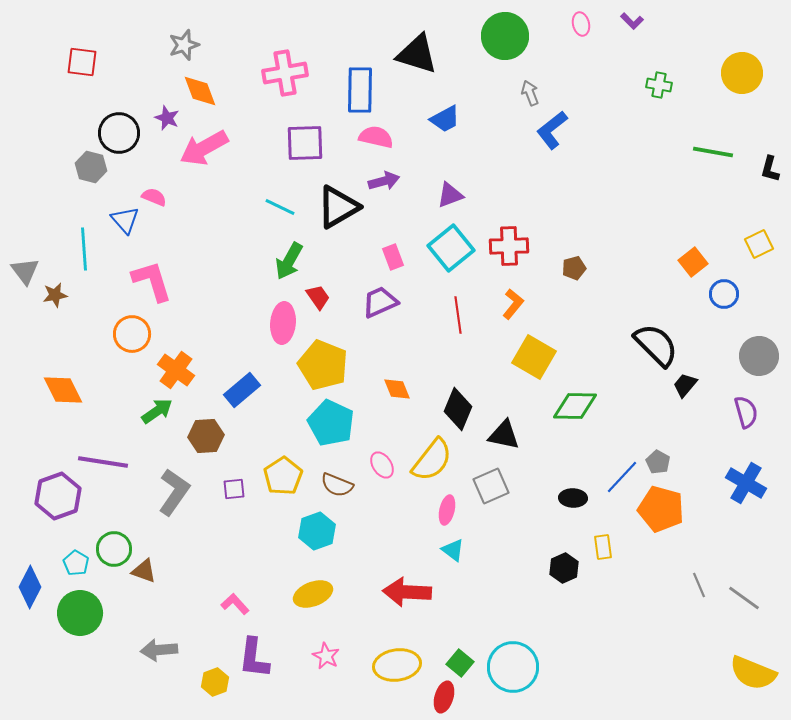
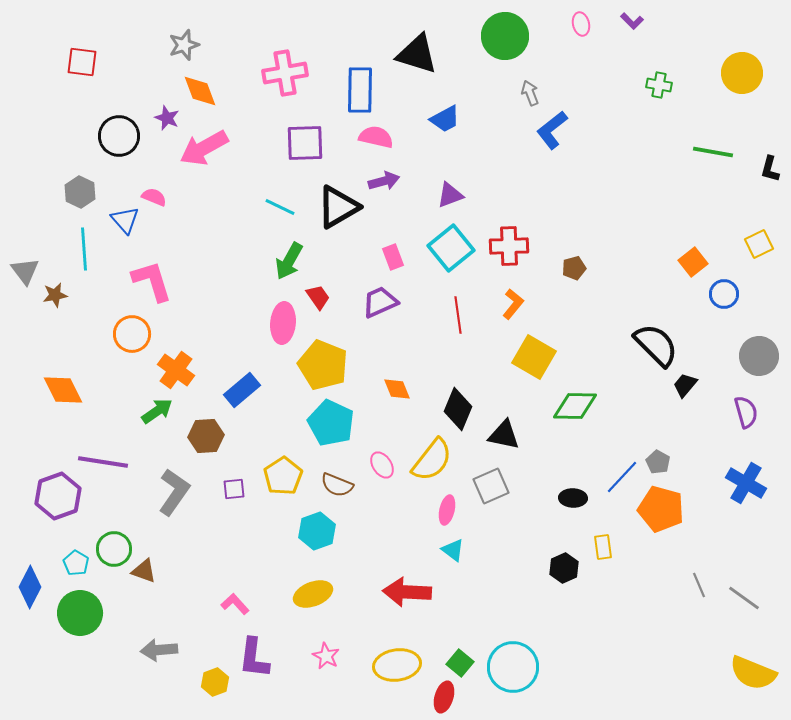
black circle at (119, 133): moved 3 px down
gray hexagon at (91, 167): moved 11 px left, 25 px down; rotated 12 degrees clockwise
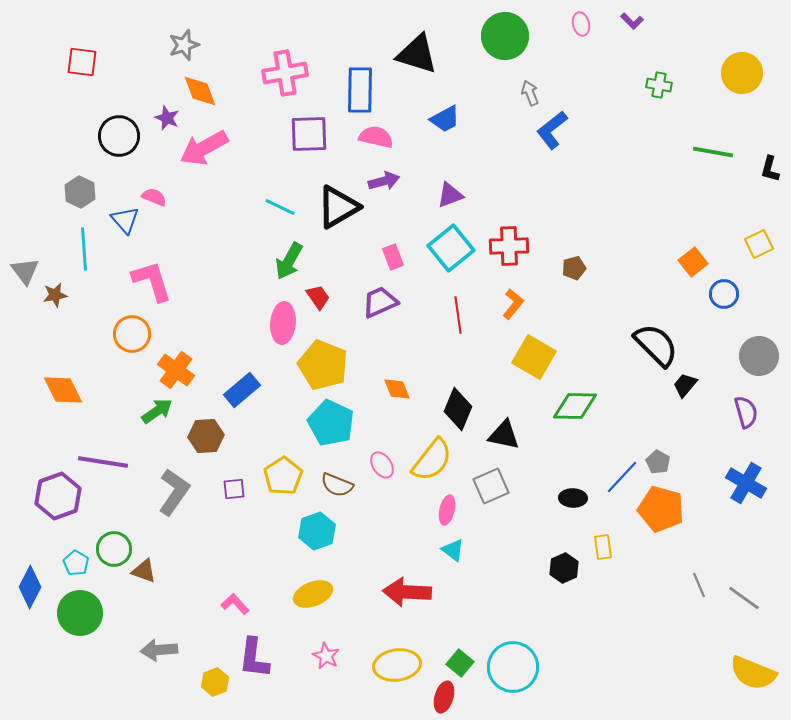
purple square at (305, 143): moved 4 px right, 9 px up
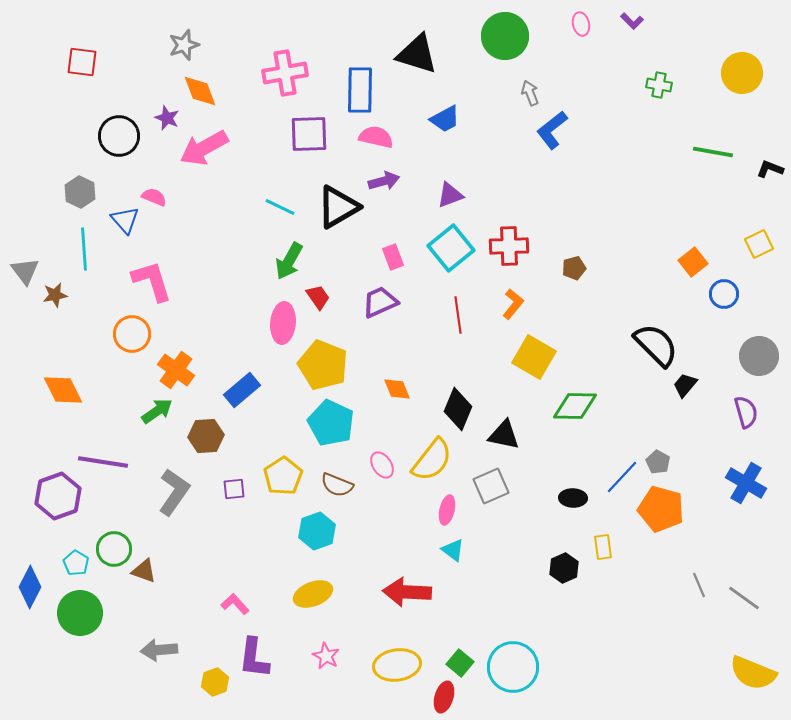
black L-shape at (770, 169): rotated 96 degrees clockwise
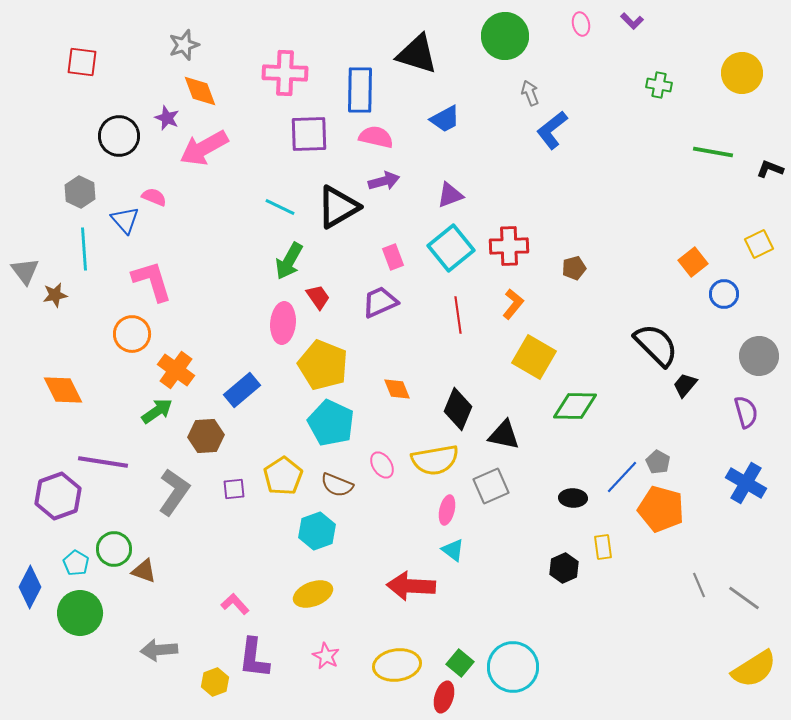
pink cross at (285, 73): rotated 12 degrees clockwise
yellow semicircle at (432, 460): moved 3 px right; rotated 42 degrees clockwise
red arrow at (407, 592): moved 4 px right, 6 px up
yellow semicircle at (753, 673): moved 1 px right, 4 px up; rotated 54 degrees counterclockwise
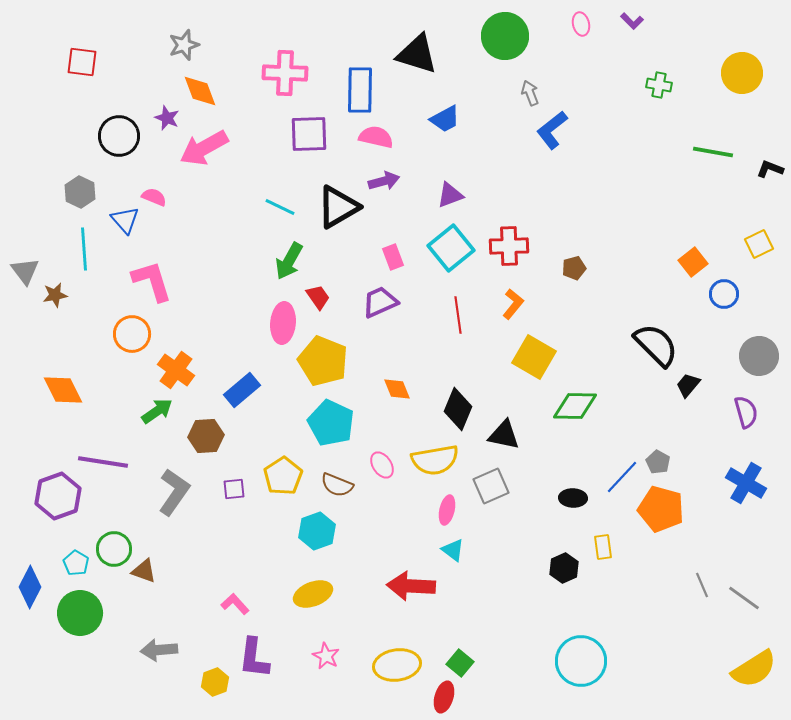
yellow pentagon at (323, 365): moved 4 px up
black trapezoid at (685, 385): moved 3 px right
gray line at (699, 585): moved 3 px right
cyan circle at (513, 667): moved 68 px right, 6 px up
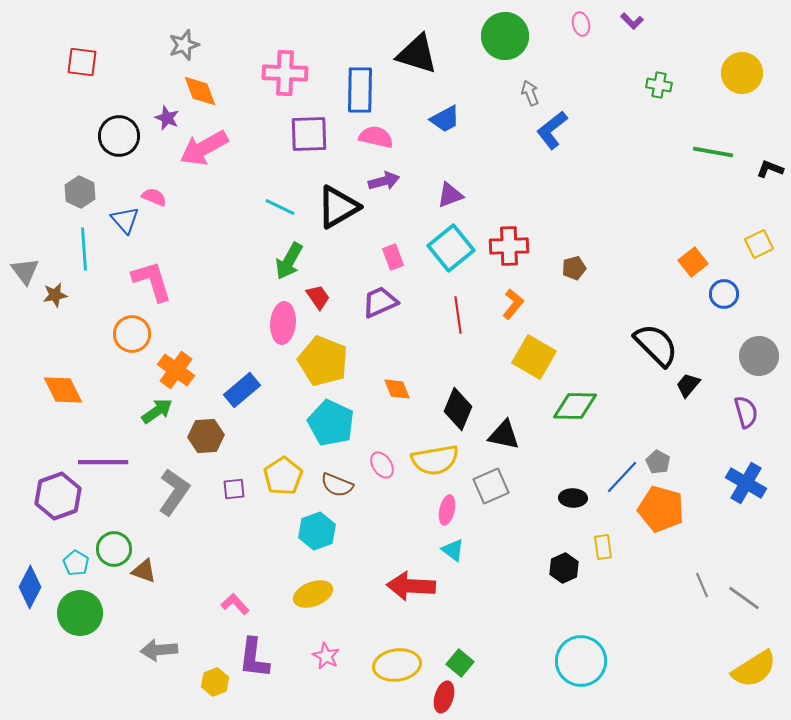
purple line at (103, 462): rotated 9 degrees counterclockwise
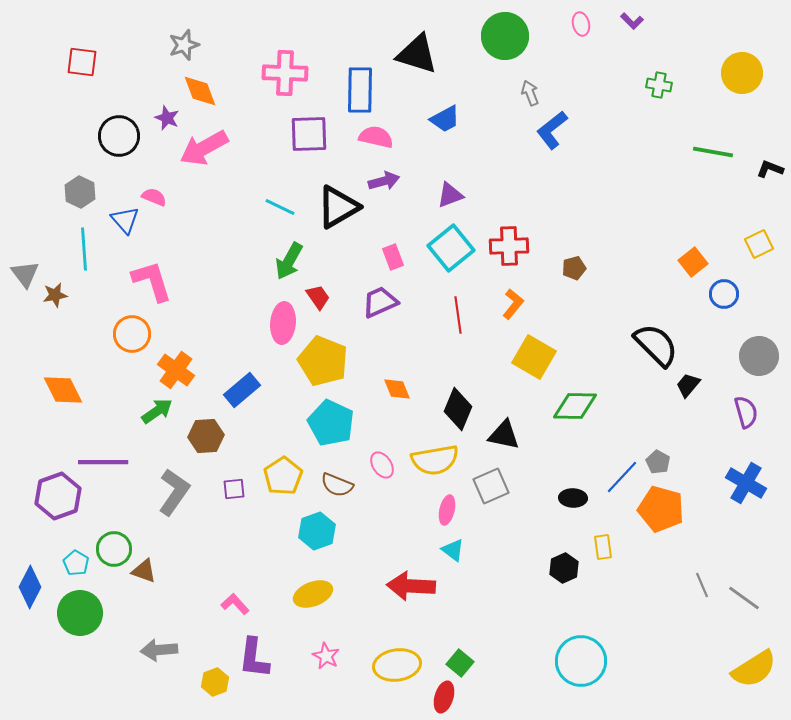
gray triangle at (25, 271): moved 3 px down
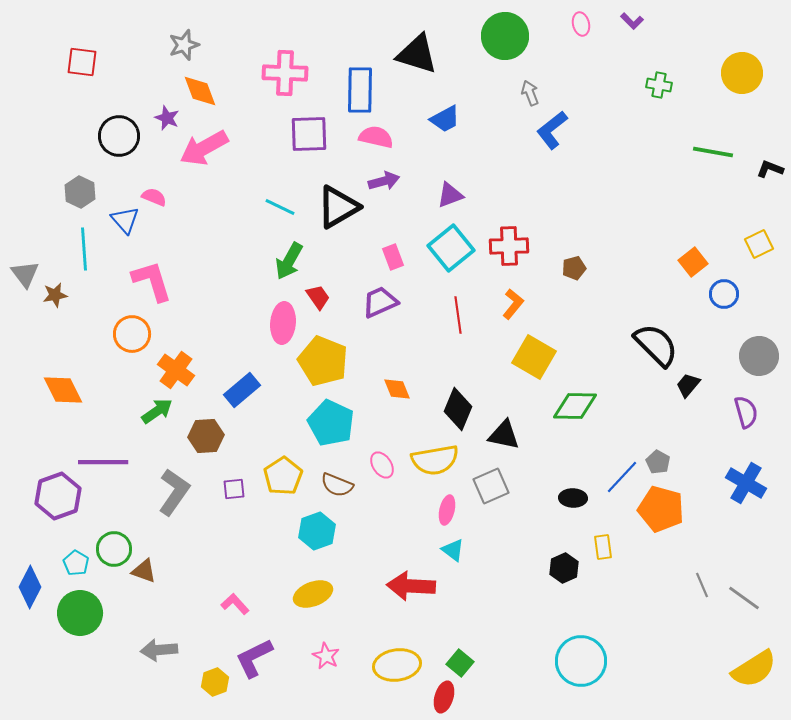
purple L-shape at (254, 658): rotated 57 degrees clockwise
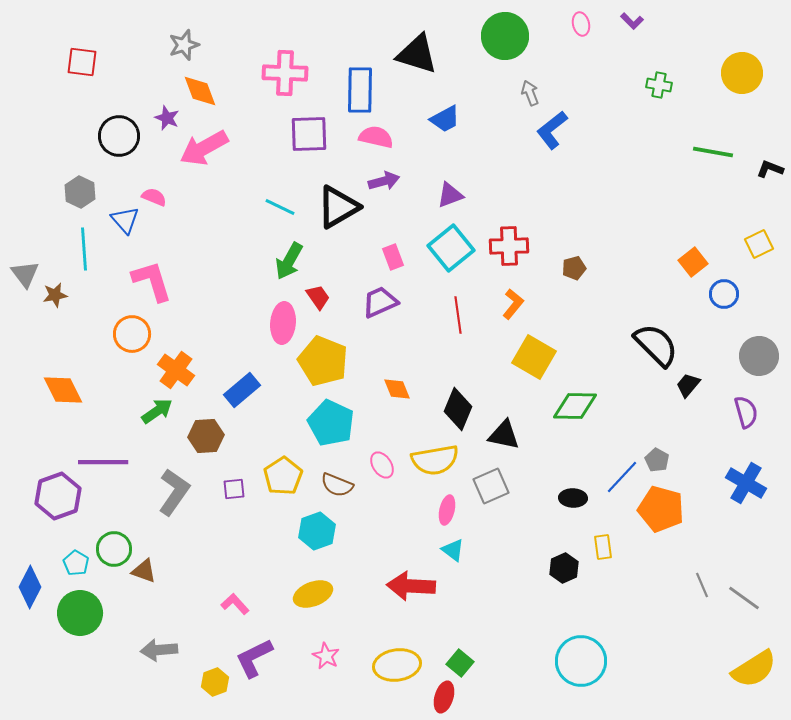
gray pentagon at (658, 462): moved 1 px left, 2 px up
